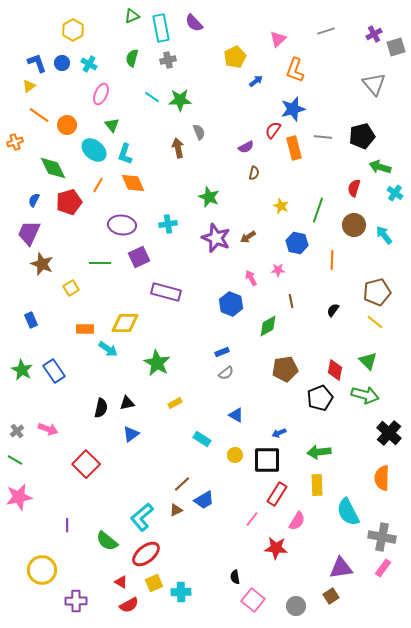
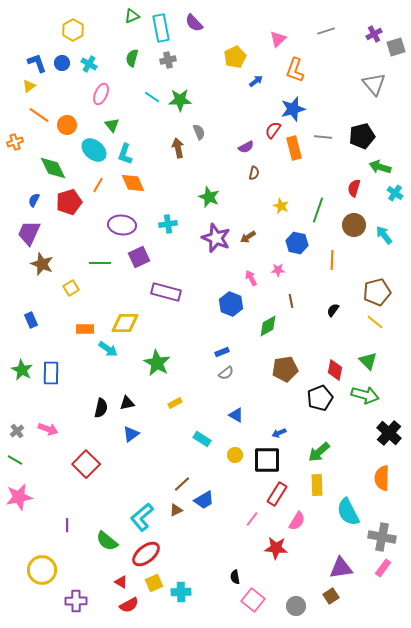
blue rectangle at (54, 371): moved 3 px left, 2 px down; rotated 35 degrees clockwise
green arrow at (319, 452): rotated 35 degrees counterclockwise
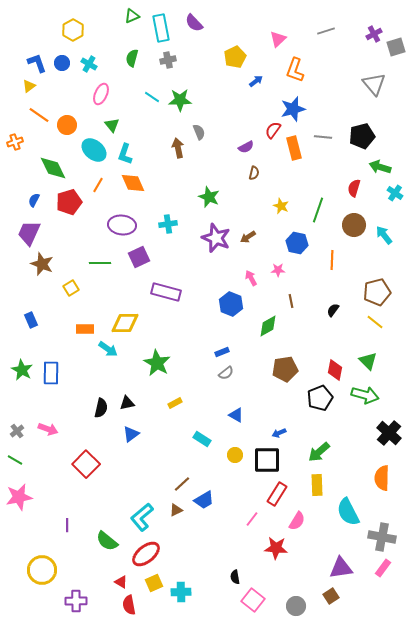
red semicircle at (129, 605): rotated 108 degrees clockwise
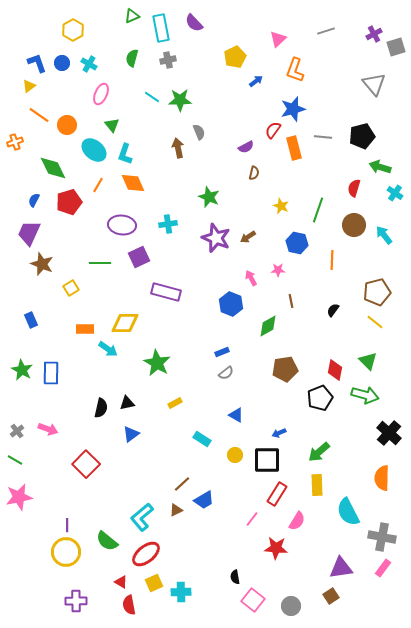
yellow circle at (42, 570): moved 24 px right, 18 px up
gray circle at (296, 606): moved 5 px left
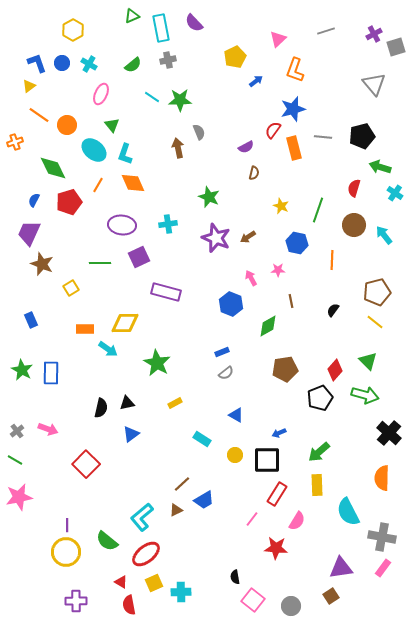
green semicircle at (132, 58): moved 1 px right, 7 px down; rotated 144 degrees counterclockwise
red diamond at (335, 370): rotated 30 degrees clockwise
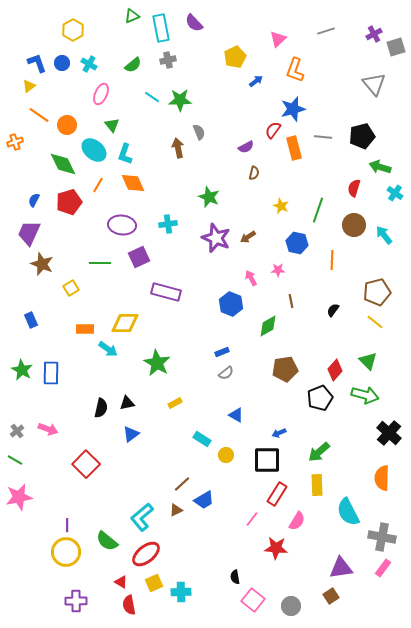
green diamond at (53, 168): moved 10 px right, 4 px up
yellow circle at (235, 455): moved 9 px left
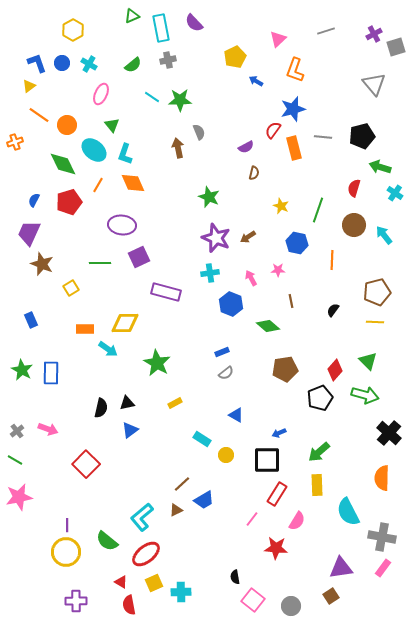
blue arrow at (256, 81): rotated 112 degrees counterclockwise
cyan cross at (168, 224): moved 42 px right, 49 px down
yellow line at (375, 322): rotated 36 degrees counterclockwise
green diamond at (268, 326): rotated 70 degrees clockwise
blue triangle at (131, 434): moved 1 px left, 4 px up
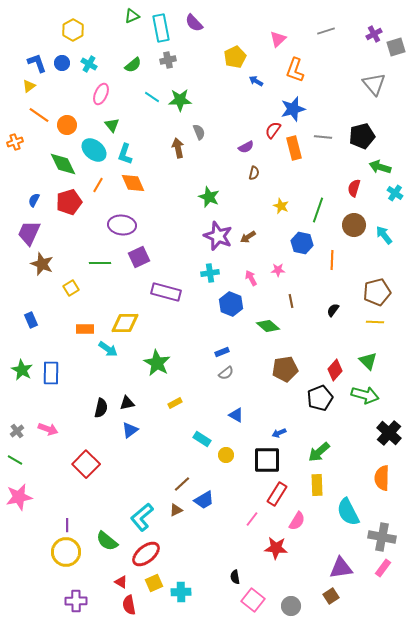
purple star at (216, 238): moved 2 px right, 2 px up
blue hexagon at (297, 243): moved 5 px right
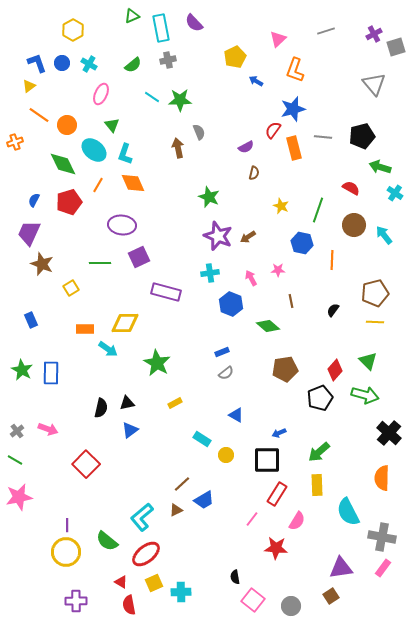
red semicircle at (354, 188): moved 3 px left; rotated 102 degrees clockwise
brown pentagon at (377, 292): moved 2 px left, 1 px down
